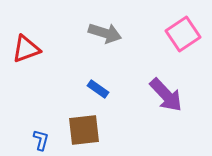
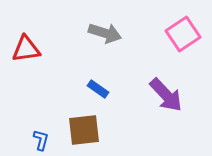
red triangle: rotated 12 degrees clockwise
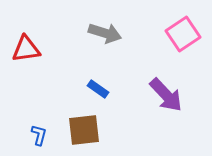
blue L-shape: moved 2 px left, 5 px up
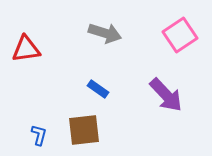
pink square: moved 3 px left, 1 px down
